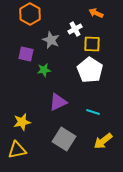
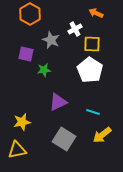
yellow arrow: moved 1 px left, 6 px up
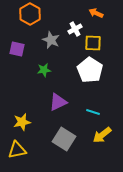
yellow square: moved 1 px right, 1 px up
purple square: moved 9 px left, 5 px up
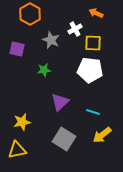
white pentagon: rotated 25 degrees counterclockwise
purple triangle: moved 2 px right; rotated 18 degrees counterclockwise
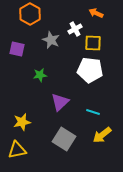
green star: moved 4 px left, 5 px down
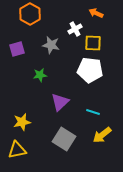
gray star: moved 5 px down; rotated 12 degrees counterclockwise
purple square: rotated 28 degrees counterclockwise
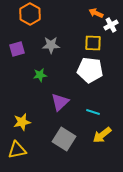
white cross: moved 36 px right, 4 px up
gray star: rotated 12 degrees counterclockwise
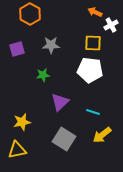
orange arrow: moved 1 px left, 1 px up
green star: moved 3 px right
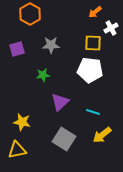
orange arrow: rotated 64 degrees counterclockwise
white cross: moved 3 px down
yellow star: rotated 24 degrees clockwise
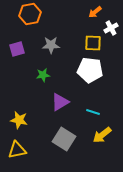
orange hexagon: rotated 20 degrees clockwise
purple triangle: rotated 12 degrees clockwise
yellow star: moved 3 px left, 2 px up
